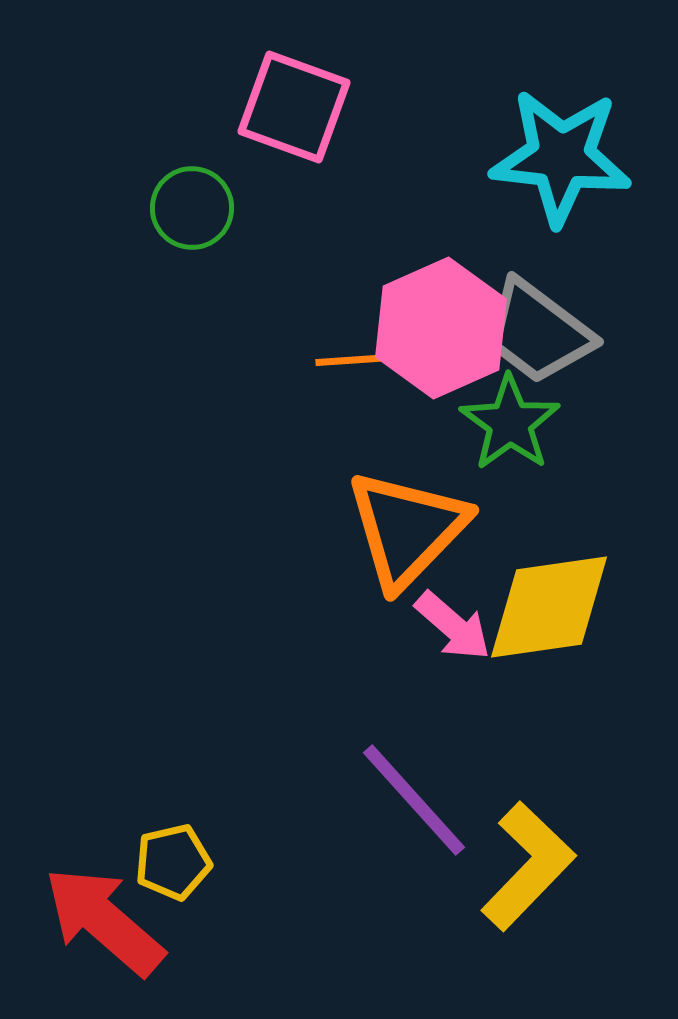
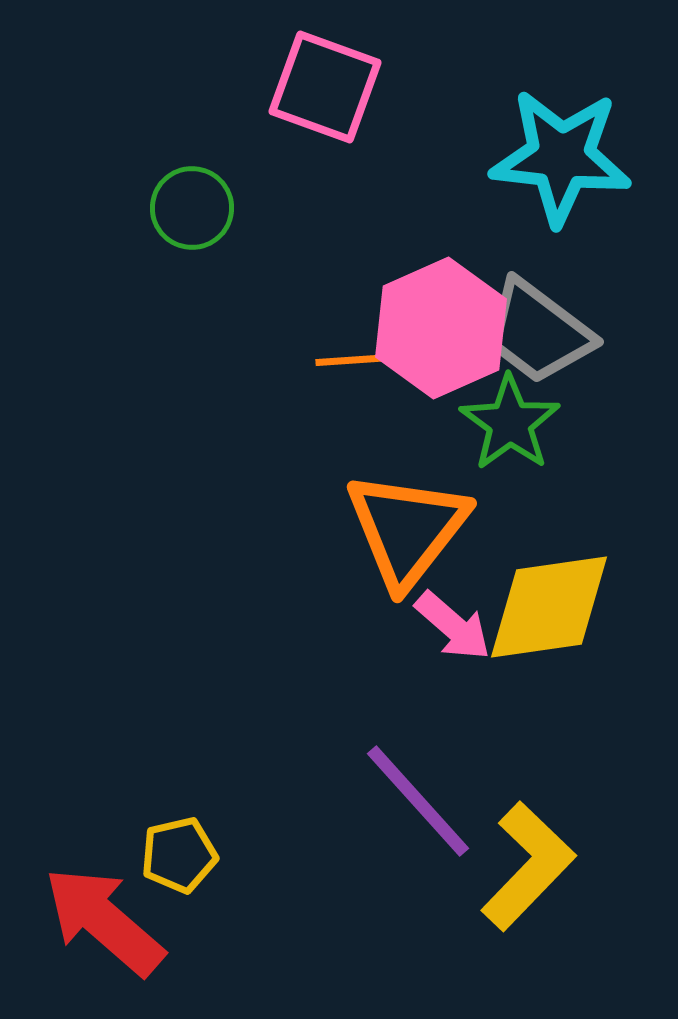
pink square: moved 31 px right, 20 px up
orange triangle: rotated 6 degrees counterclockwise
purple line: moved 4 px right, 1 px down
yellow pentagon: moved 6 px right, 7 px up
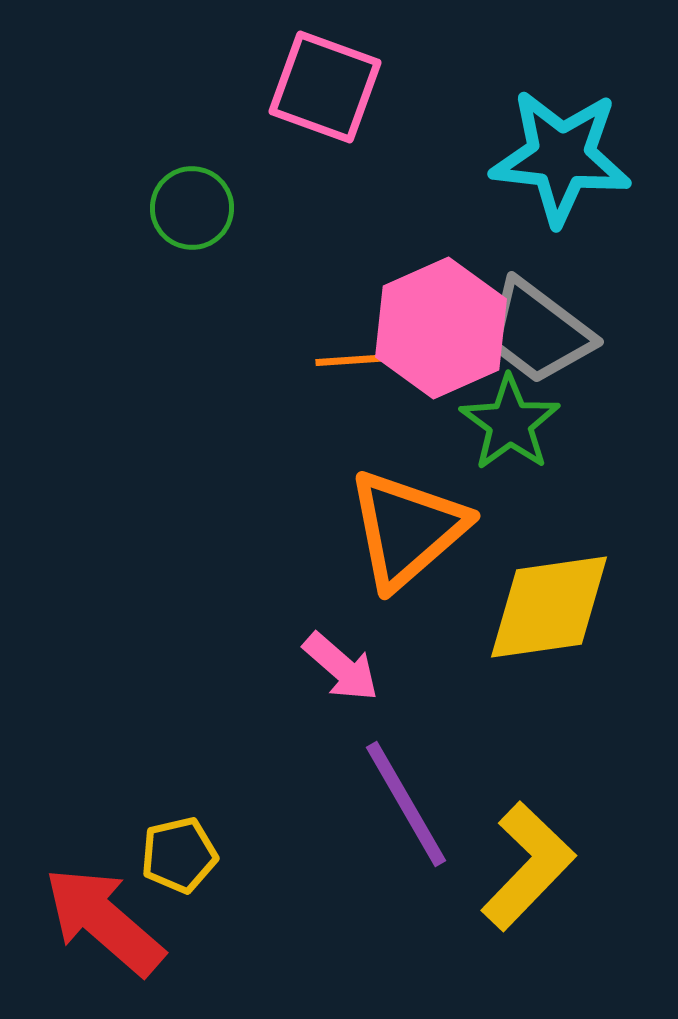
orange triangle: rotated 11 degrees clockwise
pink arrow: moved 112 px left, 41 px down
purple line: moved 12 px left, 3 px down; rotated 12 degrees clockwise
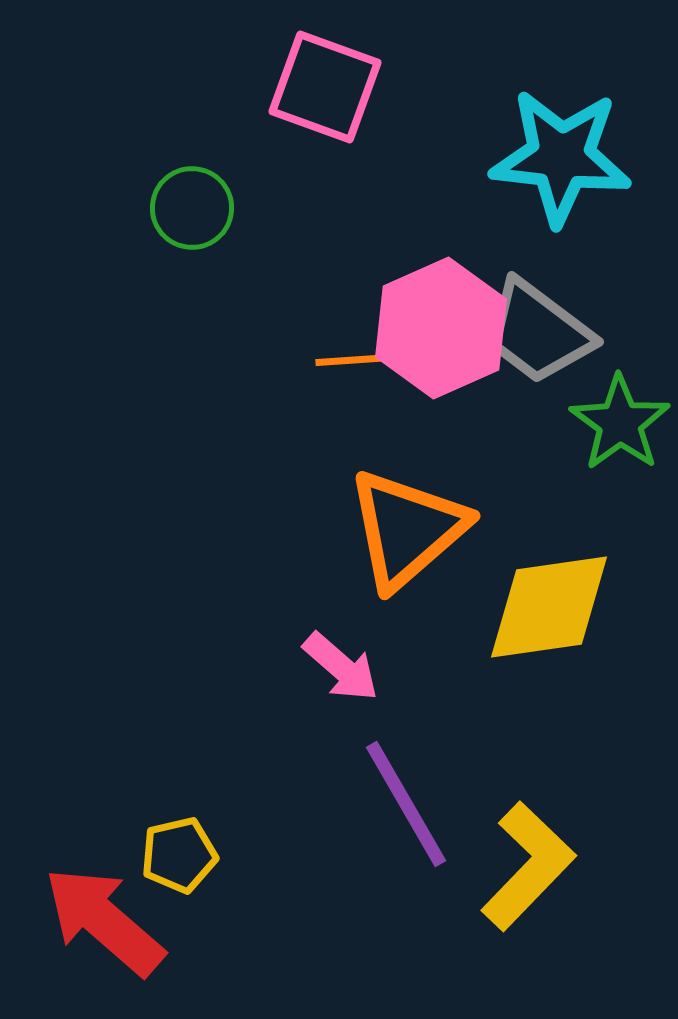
green star: moved 110 px right
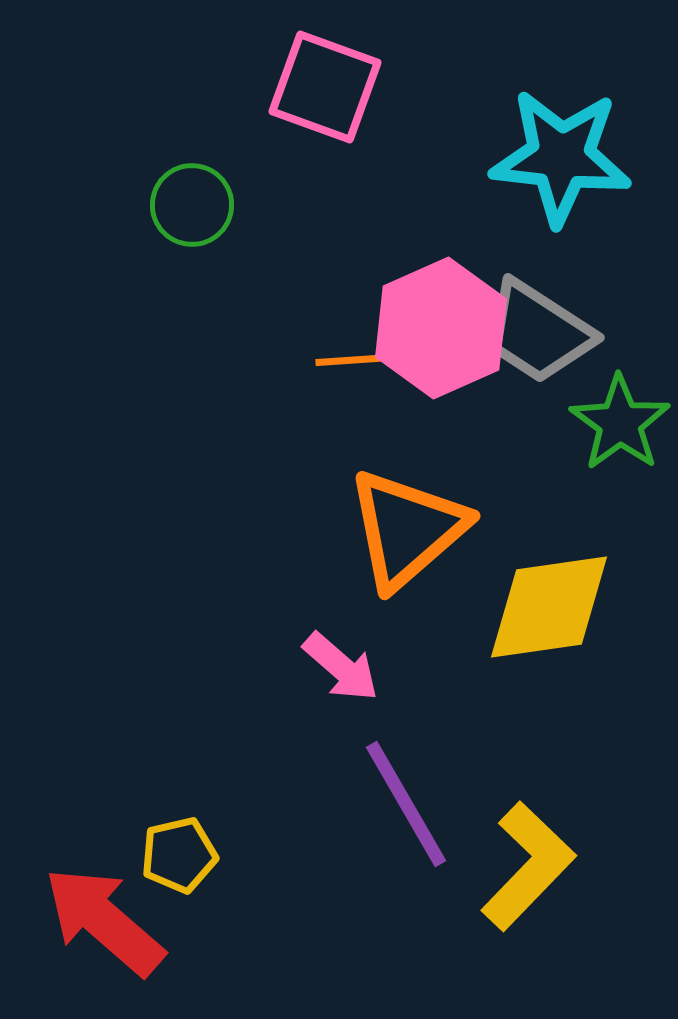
green circle: moved 3 px up
gray trapezoid: rotated 4 degrees counterclockwise
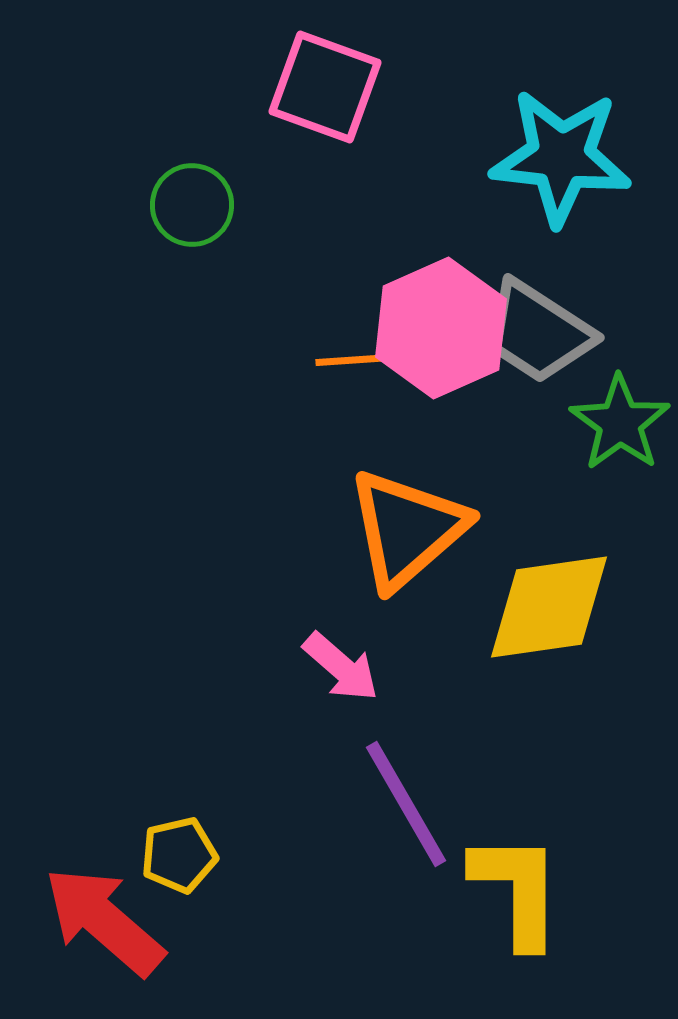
yellow L-shape: moved 11 px left, 24 px down; rotated 44 degrees counterclockwise
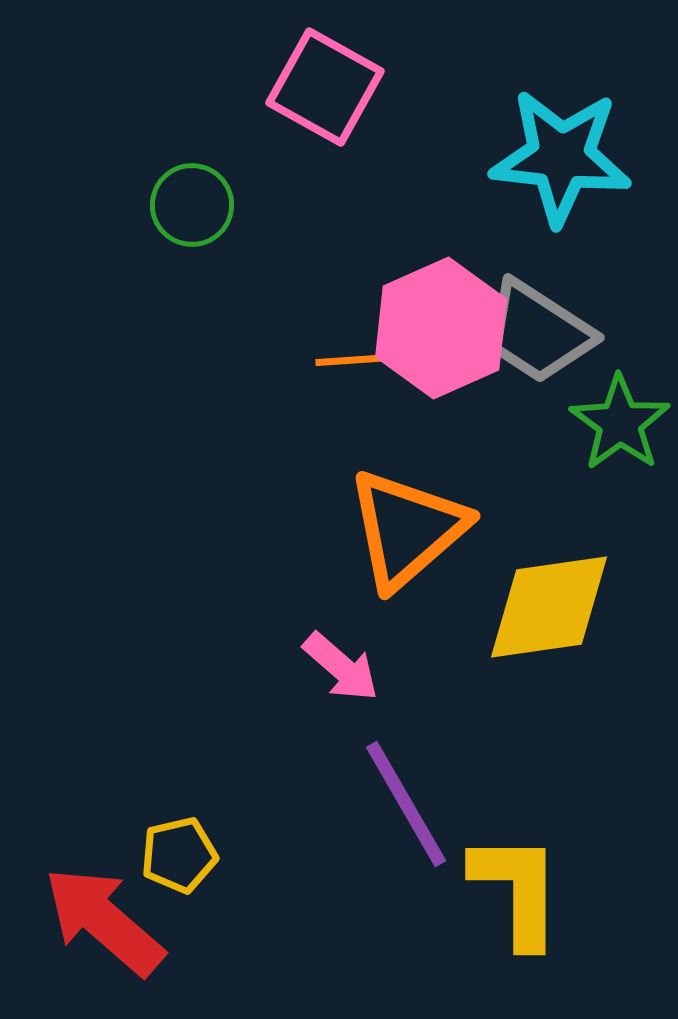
pink square: rotated 9 degrees clockwise
